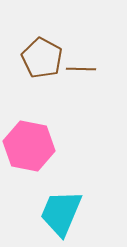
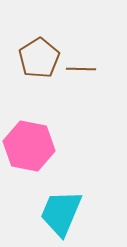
brown pentagon: moved 3 px left; rotated 12 degrees clockwise
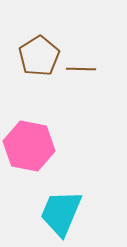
brown pentagon: moved 2 px up
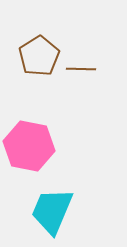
cyan trapezoid: moved 9 px left, 2 px up
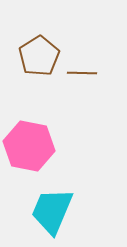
brown line: moved 1 px right, 4 px down
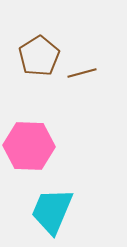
brown line: rotated 16 degrees counterclockwise
pink hexagon: rotated 9 degrees counterclockwise
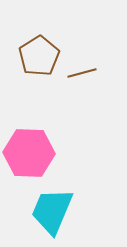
pink hexagon: moved 7 px down
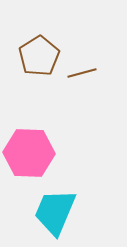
cyan trapezoid: moved 3 px right, 1 px down
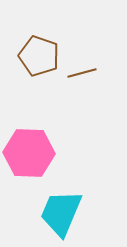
brown pentagon: rotated 21 degrees counterclockwise
cyan trapezoid: moved 6 px right, 1 px down
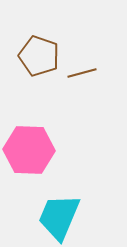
pink hexagon: moved 3 px up
cyan trapezoid: moved 2 px left, 4 px down
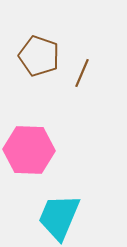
brown line: rotated 52 degrees counterclockwise
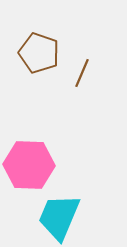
brown pentagon: moved 3 px up
pink hexagon: moved 15 px down
